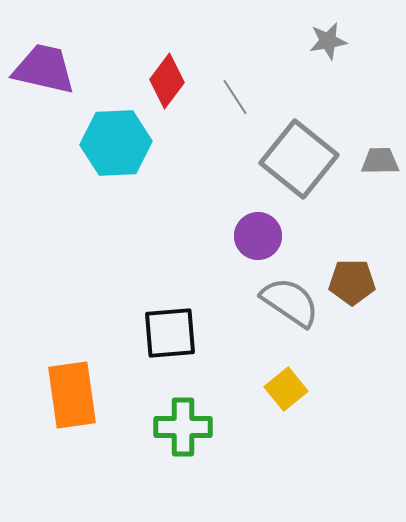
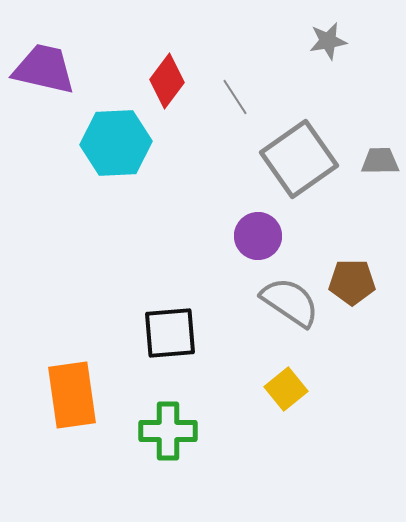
gray square: rotated 16 degrees clockwise
green cross: moved 15 px left, 4 px down
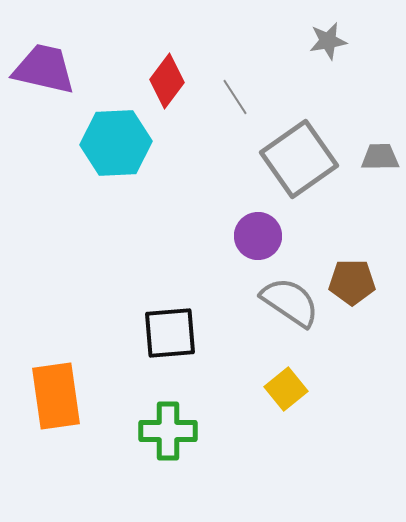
gray trapezoid: moved 4 px up
orange rectangle: moved 16 px left, 1 px down
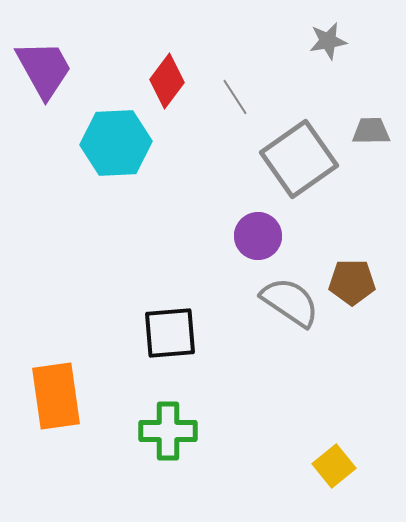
purple trapezoid: rotated 48 degrees clockwise
gray trapezoid: moved 9 px left, 26 px up
yellow square: moved 48 px right, 77 px down
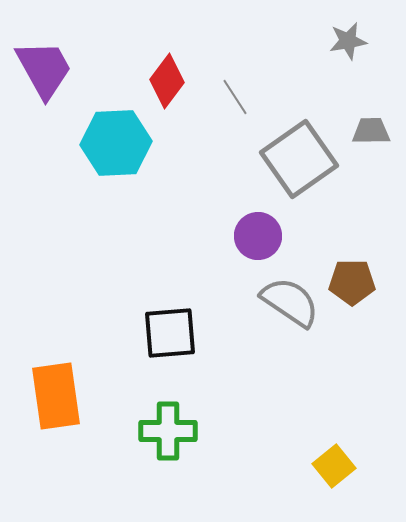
gray star: moved 20 px right
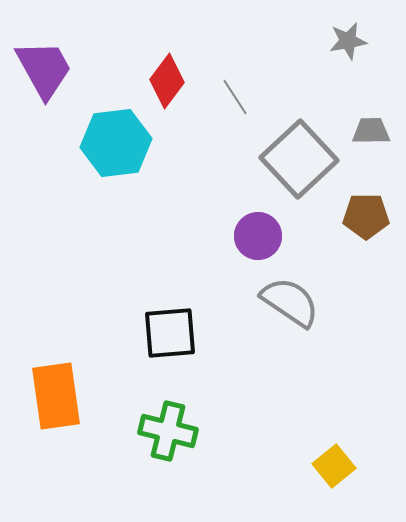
cyan hexagon: rotated 4 degrees counterclockwise
gray square: rotated 8 degrees counterclockwise
brown pentagon: moved 14 px right, 66 px up
green cross: rotated 14 degrees clockwise
